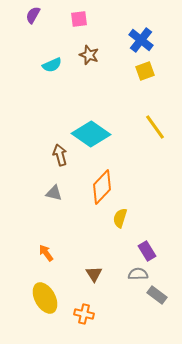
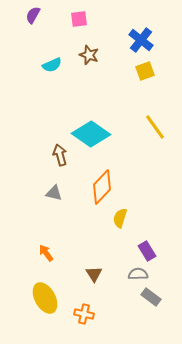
gray rectangle: moved 6 px left, 2 px down
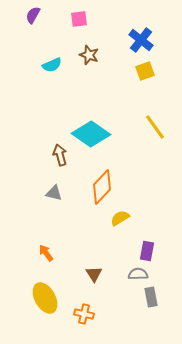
yellow semicircle: rotated 42 degrees clockwise
purple rectangle: rotated 42 degrees clockwise
gray rectangle: rotated 42 degrees clockwise
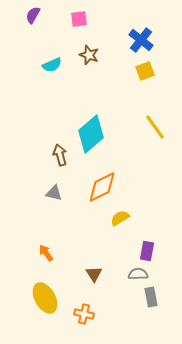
cyan diamond: rotated 75 degrees counterclockwise
orange diamond: rotated 20 degrees clockwise
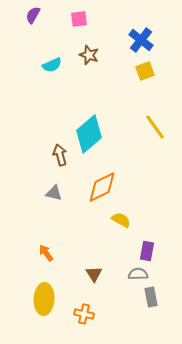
cyan diamond: moved 2 px left
yellow semicircle: moved 1 px right, 2 px down; rotated 60 degrees clockwise
yellow ellipse: moved 1 px left, 1 px down; rotated 32 degrees clockwise
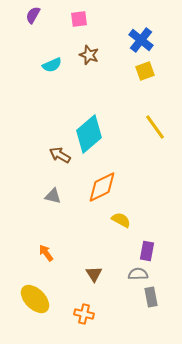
brown arrow: rotated 45 degrees counterclockwise
gray triangle: moved 1 px left, 3 px down
yellow ellipse: moved 9 px left; rotated 48 degrees counterclockwise
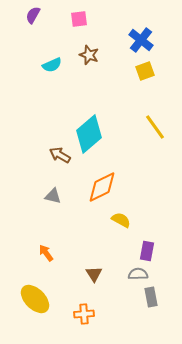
orange cross: rotated 18 degrees counterclockwise
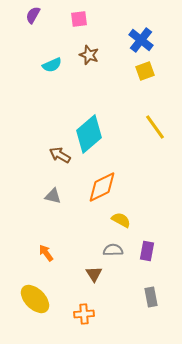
gray semicircle: moved 25 px left, 24 px up
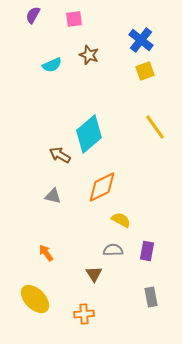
pink square: moved 5 px left
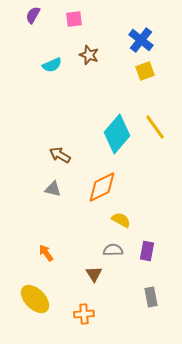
cyan diamond: moved 28 px right; rotated 9 degrees counterclockwise
gray triangle: moved 7 px up
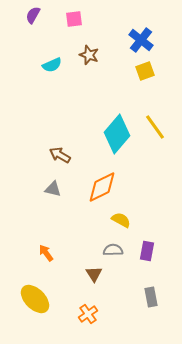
orange cross: moved 4 px right; rotated 30 degrees counterclockwise
